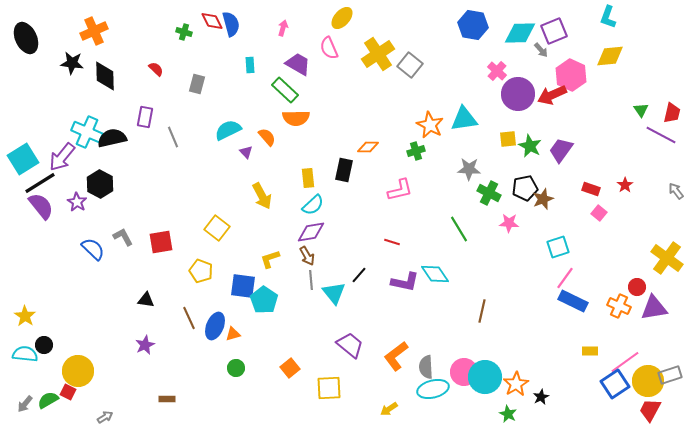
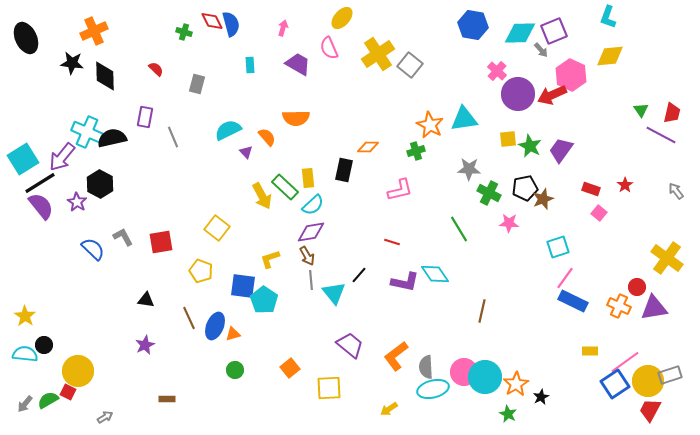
green rectangle at (285, 90): moved 97 px down
green circle at (236, 368): moved 1 px left, 2 px down
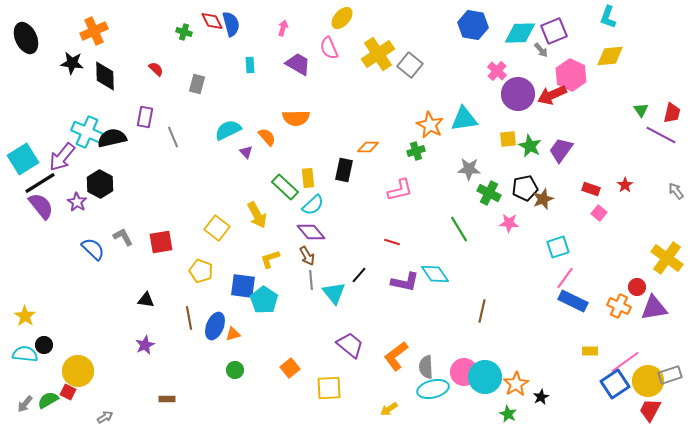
yellow arrow at (262, 196): moved 5 px left, 19 px down
purple diamond at (311, 232): rotated 60 degrees clockwise
brown line at (189, 318): rotated 15 degrees clockwise
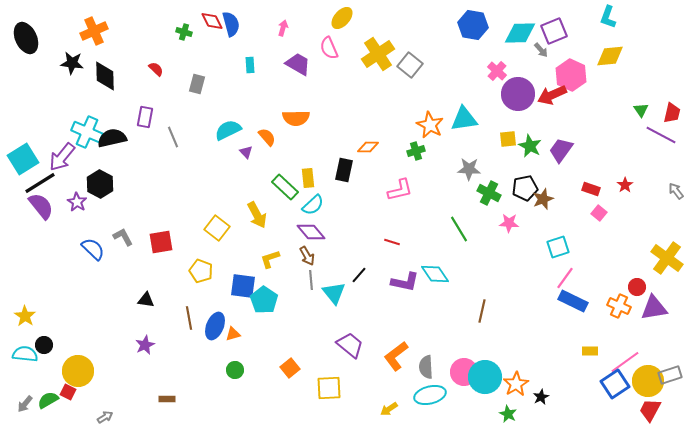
cyan ellipse at (433, 389): moved 3 px left, 6 px down
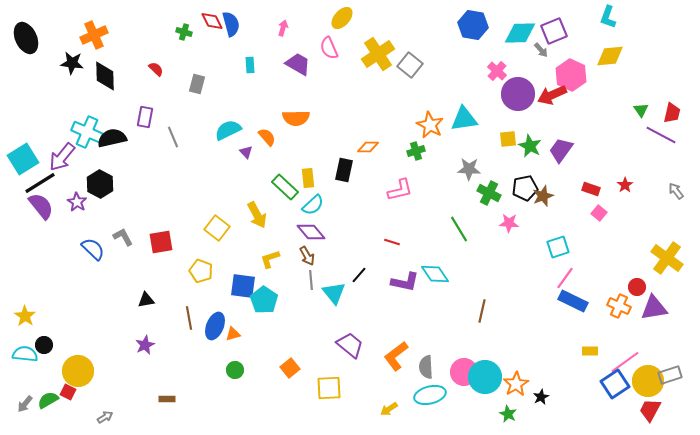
orange cross at (94, 31): moved 4 px down
brown star at (543, 199): moved 3 px up
black triangle at (146, 300): rotated 18 degrees counterclockwise
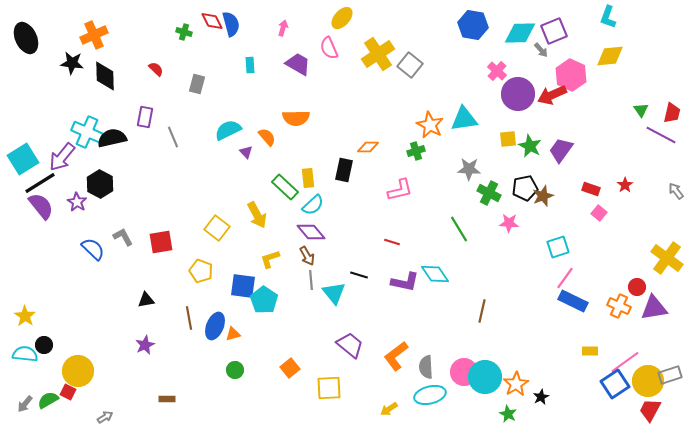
black line at (359, 275): rotated 66 degrees clockwise
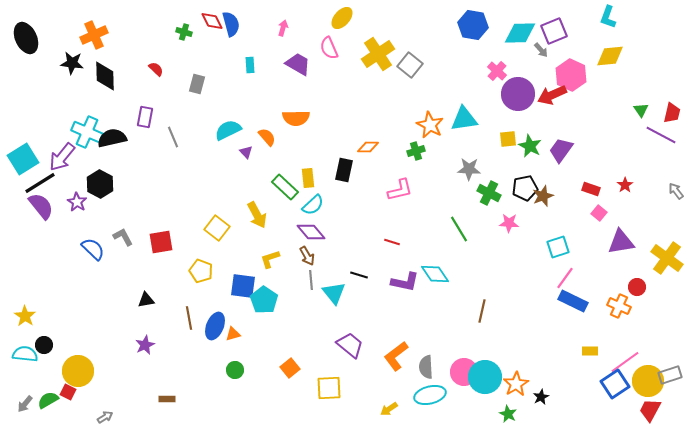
purple triangle at (654, 308): moved 33 px left, 66 px up
